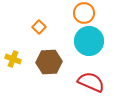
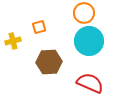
orange square: rotated 32 degrees clockwise
yellow cross: moved 18 px up; rotated 35 degrees counterclockwise
red semicircle: moved 1 px left, 1 px down
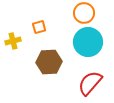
cyan circle: moved 1 px left, 1 px down
red semicircle: rotated 72 degrees counterclockwise
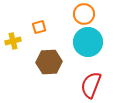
orange circle: moved 1 px down
red semicircle: moved 1 px right, 2 px down; rotated 20 degrees counterclockwise
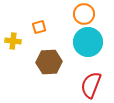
yellow cross: rotated 21 degrees clockwise
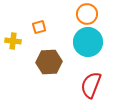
orange circle: moved 3 px right
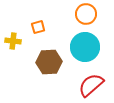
orange circle: moved 1 px left
orange square: moved 1 px left
cyan circle: moved 3 px left, 5 px down
red semicircle: rotated 28 degrees clockwise
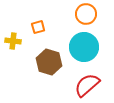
cyan circle: moved 1 px left
brown hexagon: rotated 20 degrees clockwise
red semicircle: moved 4 px left
